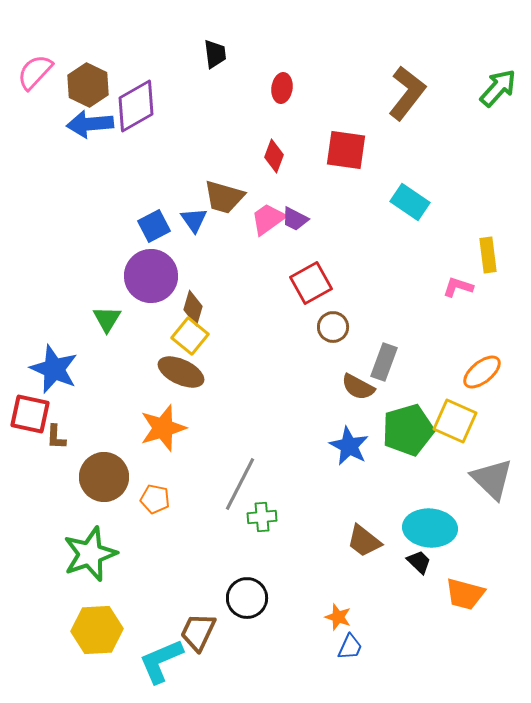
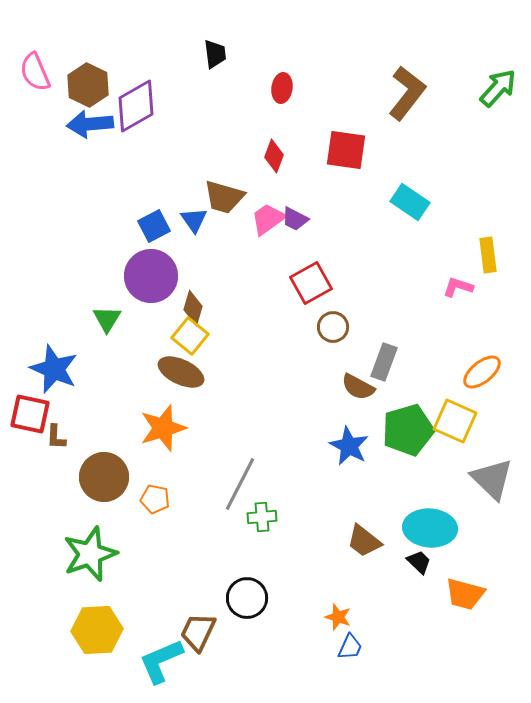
pink semicircle at (35, 72): rotated 66 degrees counterclockwise
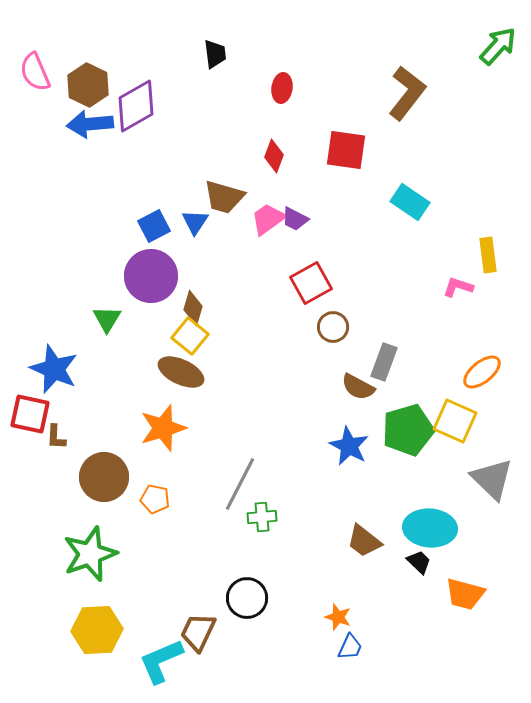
green arrow at (498, 88): moved 42 px up
blue triangle at (194, 220): moved 1 px right, 2 px down; rotated 8 degrees clockwise
